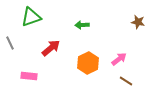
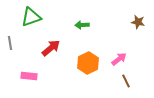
gray line: rotated 16 degrees clockwise
brown line: rotated 32 degrees clockwise
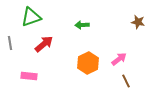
red arrow: moved 7 px left, 4 px up
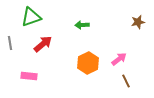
brown star: rotated 24 degrees counterclockwise
red arrow: moved 1 px left
